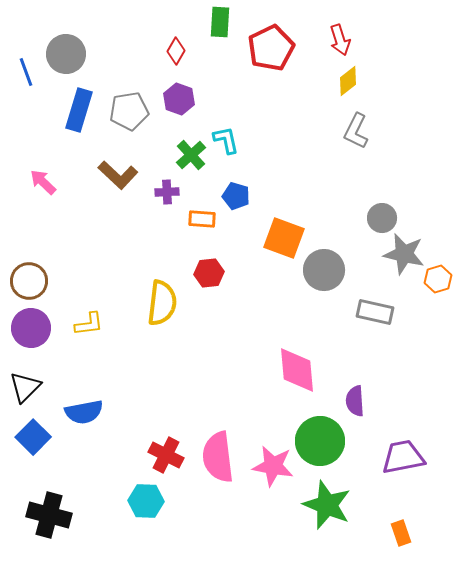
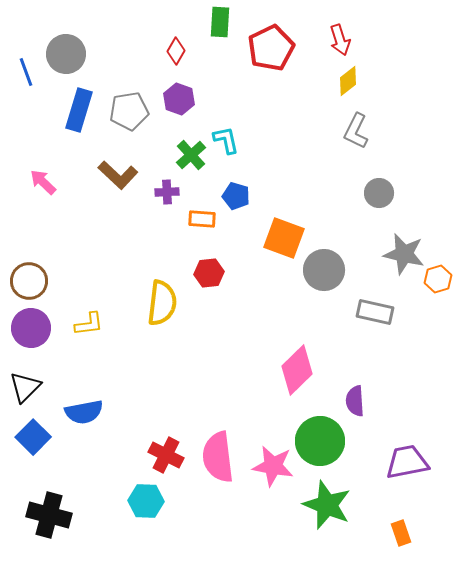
gray circle at (382, 218): moved 3 px left, 25 px up
pink diamond at (297, 370): rotated 51 degrees clockwise
purple trapezoid at (403, 457): moved 4 px right, 5 px down
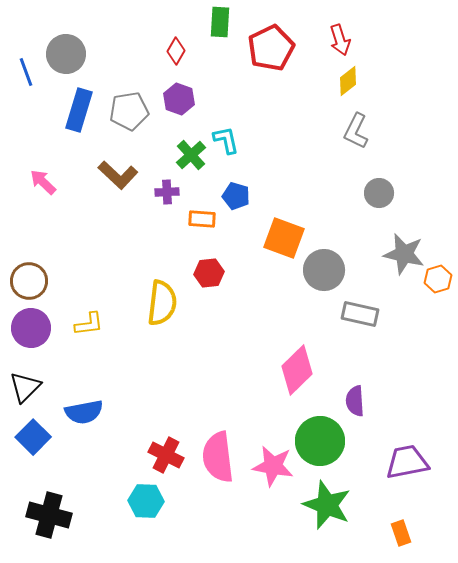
gray rectangle at (375, 312): moved 15 px left, 2 px down
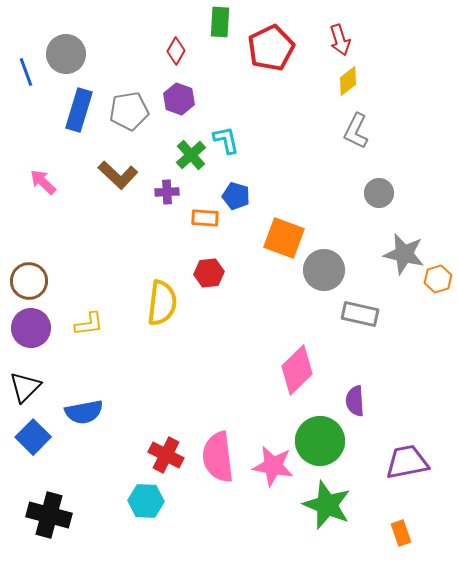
orange rectangle at (202, 219): moved 3 px right, 1 px up
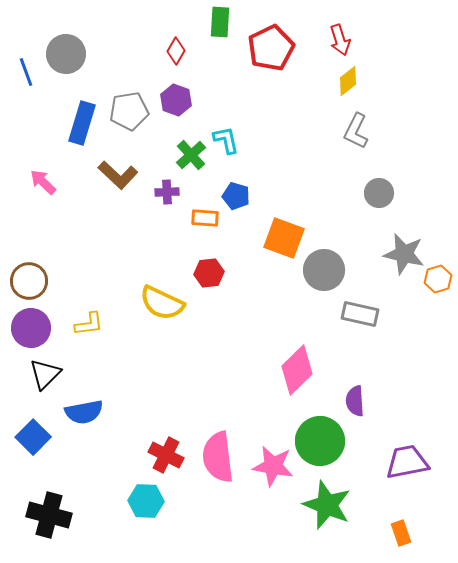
purple hexagon at (179, 99): moved 3 px left, 1 px down
blue rectangle at (79, 110): moved 3 px right, 13 px down
yellow semicircle at (162, 303): rotated 108 degrees clockwise
black triangle at (25, 387): moved 20 px right, 13 px up
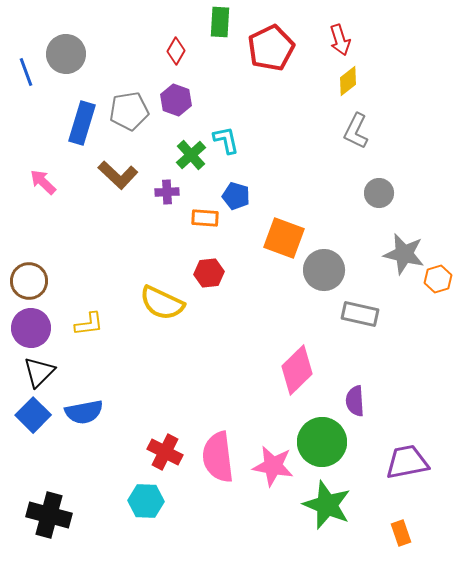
black triangle at (45, 374): moved 6 px left, 2 px up
blue square at (33, 437): moved 22 px up
green circle at (320, 441): moved 2 px right, 1 px down
red cross at (166, 455): moved 1 px left, 3 px up
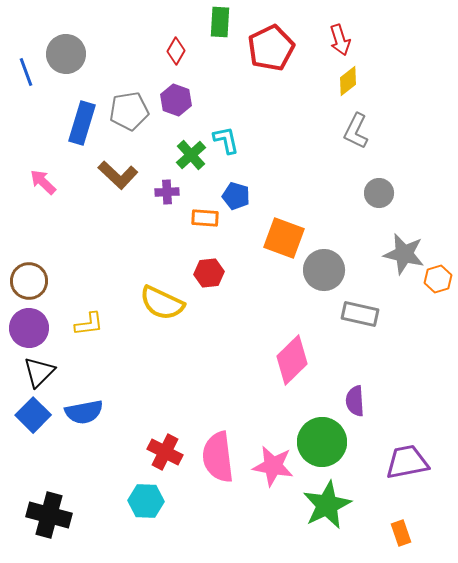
purple circle at (31, 328): moved 2 px left
pink diamond at (297, 370): moved 5 px left, 10 px up
green star at (327, 505): rotated 24 degrees clockwise
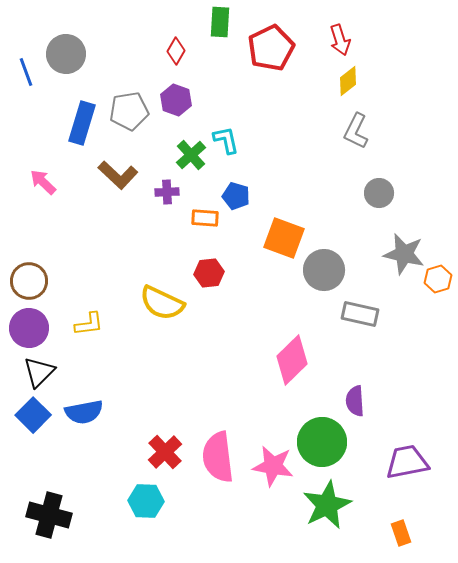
red cross at (165, 452): rotated 20 degrees clockwise
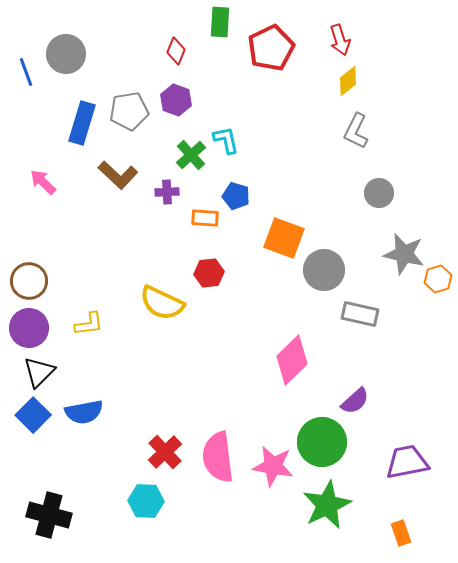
red diamond at (176, 51): rotated 8 degrees counterclockwise
purple semicircle at (355, 401): rotated 128 degrees counterclockwise
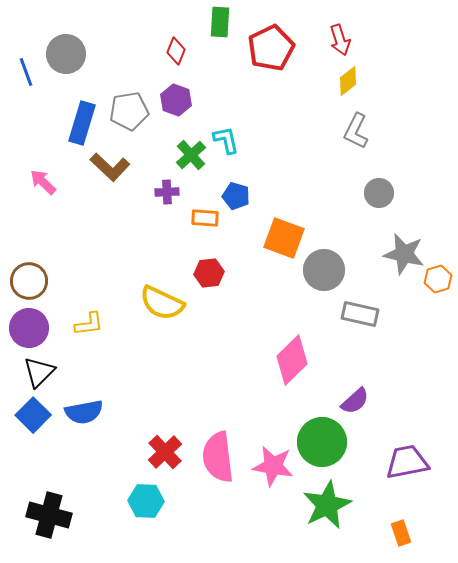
brown L-shape at (118, 175): moved 8 px left, 8 px up
